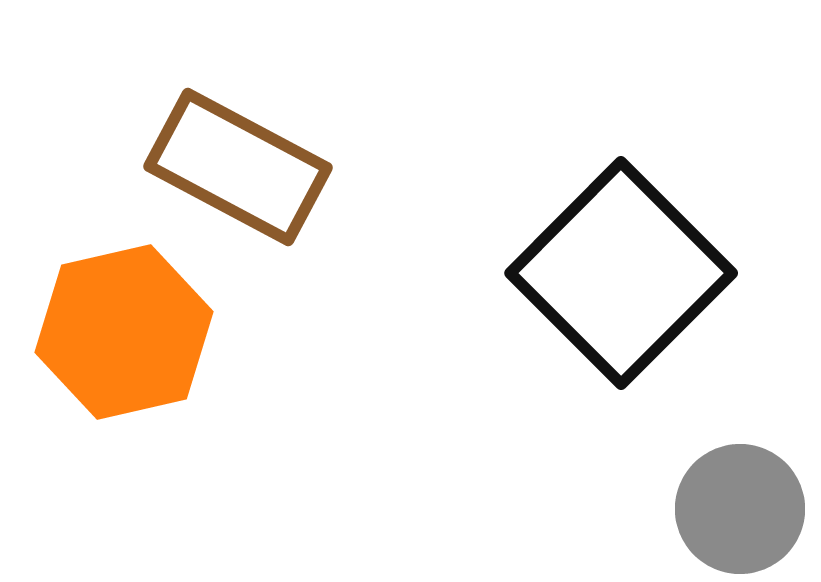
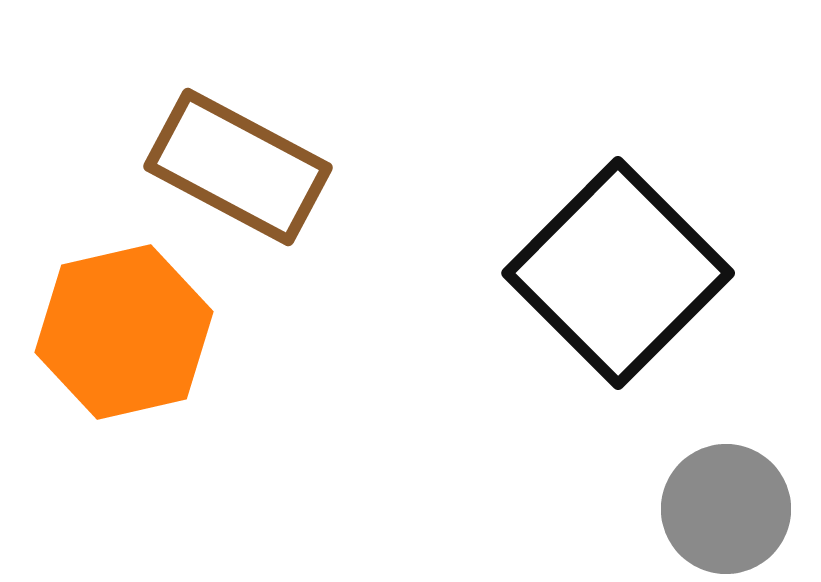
black square: moved 3 px left
gray circle: moved 14 px left
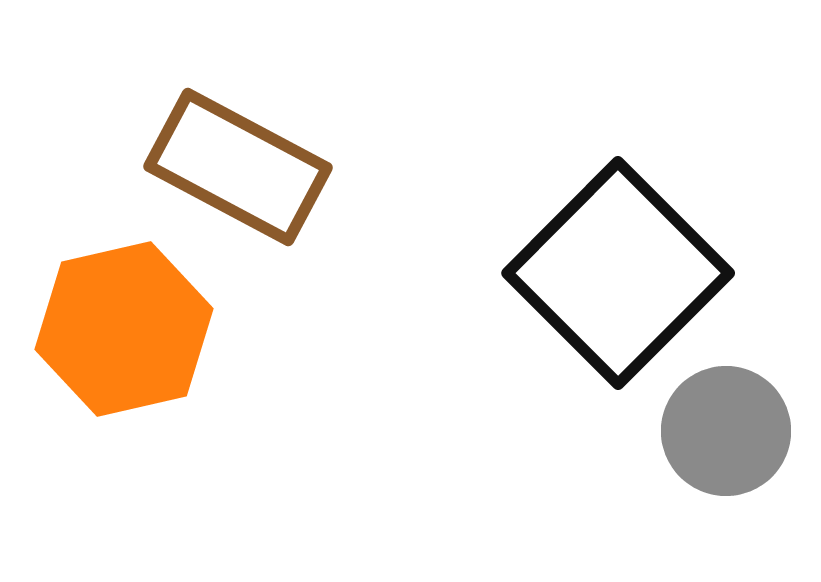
orange hexagon: moved 3 px up
gray circle: moved 78 px up
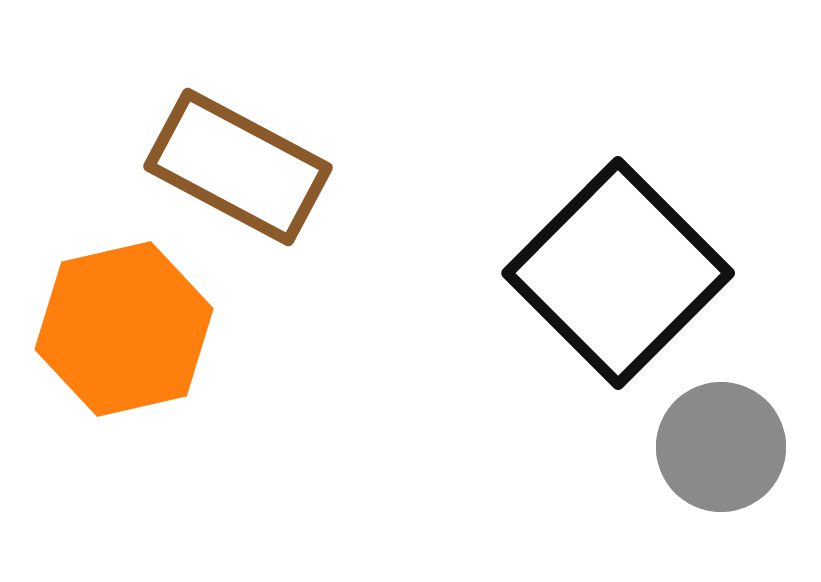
gray circle: moved 5 px left, 16 px down
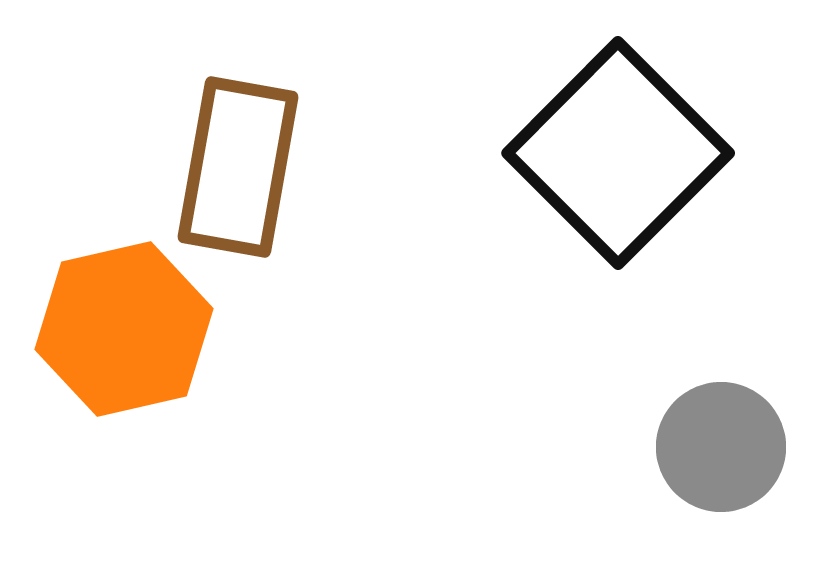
brown rectangle: rotated 72 degrees clockwise
black square: moved 120 px up
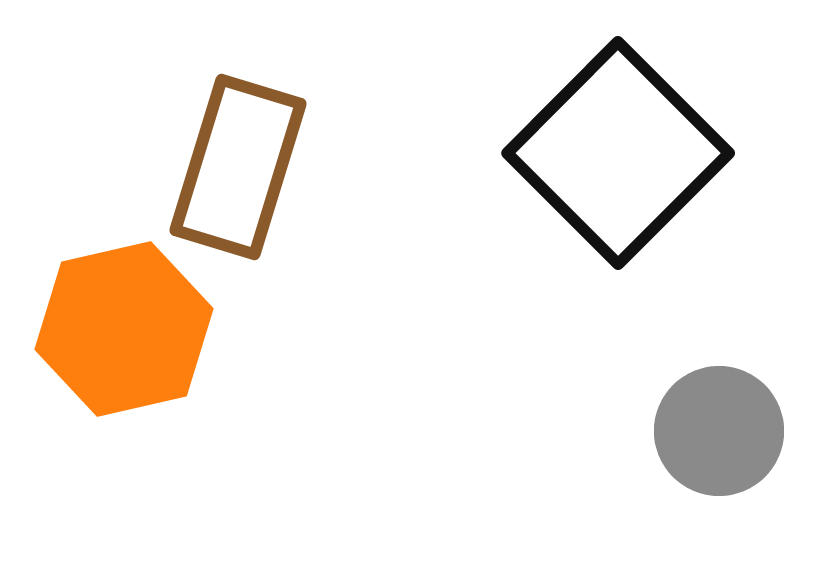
brown rectangle: rotated 7 degrees clockwise
gray circle: moved 2 px left, 16 px up
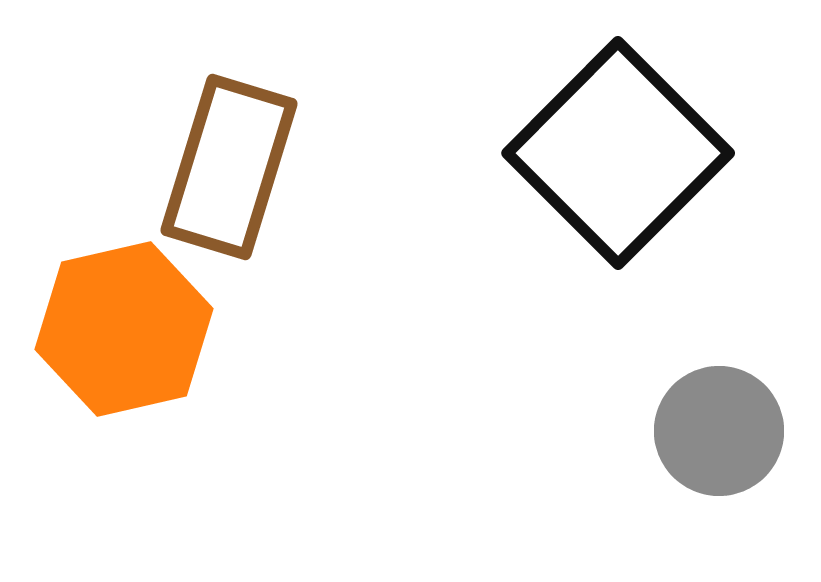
brown rectangle: moved 9 px left
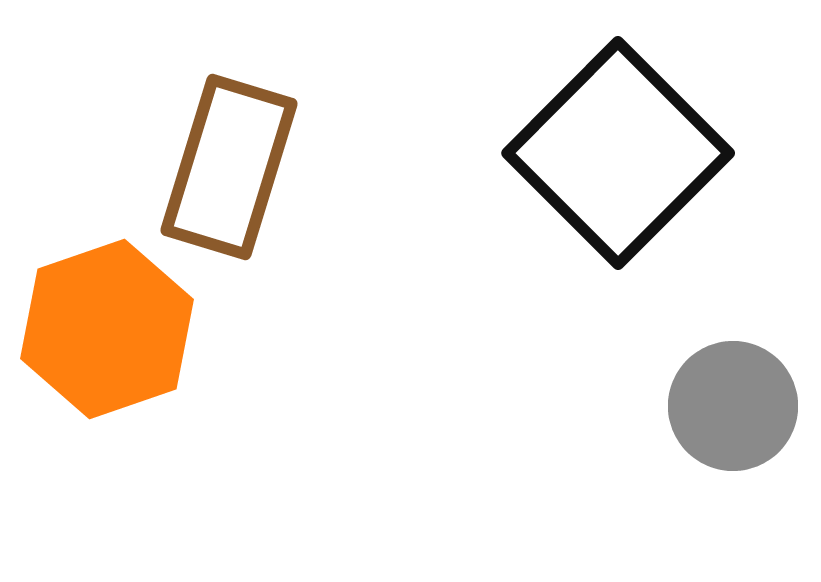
orange hexagon: moved 17 px left; rotated 6 degrees counterclockwise
gray circle: moved 14 px right, 25 px up
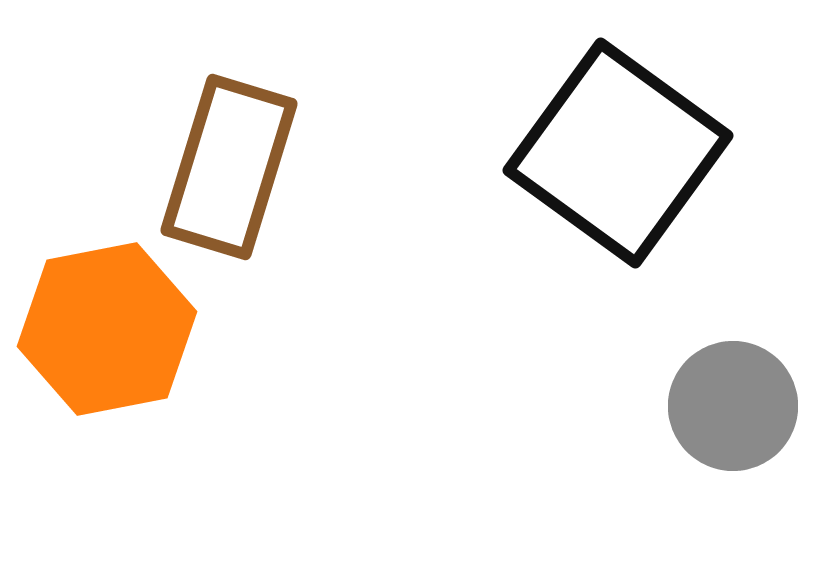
black square: rotated 9 degrees counterclockwise
orange hexagon: rotated 8 degrees clockwise
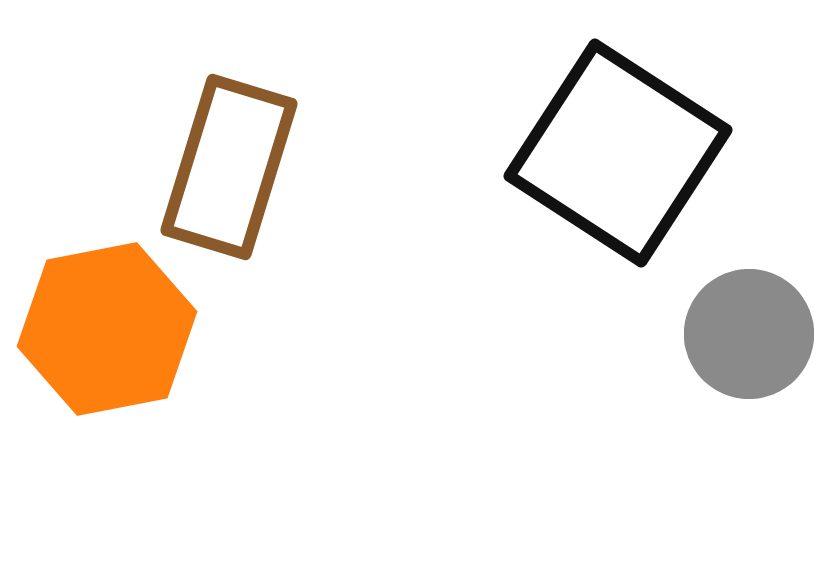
black square: rotated 3 degrees counterclockwise
gray circle: moved 16 px right, 72 px up
